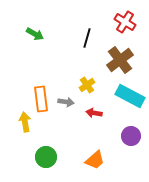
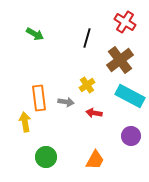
orange rectangle: moved 2 px left, 1 px up
orange trapezoid: rotated 20 degrees counterclockwise
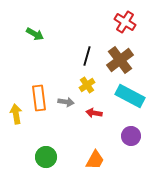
black line: moved 18 px down
yellow arrow: moved 9 px left, 8 px up
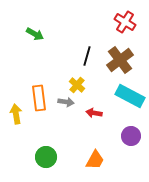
yellow cross: moved 10 px left; rotated 14 degrees counterclockwise
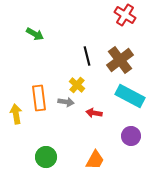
red cross: moved 7 px up
black line: rotated 30 degrees counterclockwise
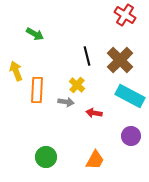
brown cross: rotated 8 degrees counterclockwise
orange rectangle: moved 2 px left, 8 px up; rotated 10 degrees clockwise
yellow arrow: moved 43 px up; rotated 12 degrees counterclockwise
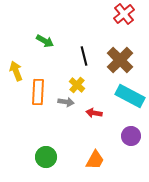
red cross: moved 1 px left, 1 px up; rotated 20 degrees clockwise
green arrow: moved 10 px right, 7 px down
black line: moved 3 px left
orange rectangle: moved 1 px right, 2 px down
